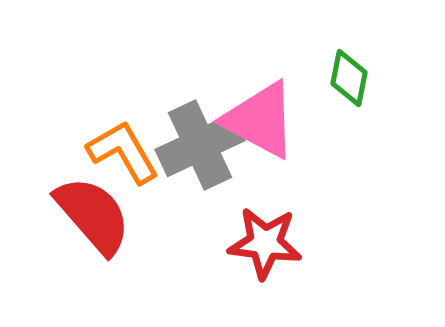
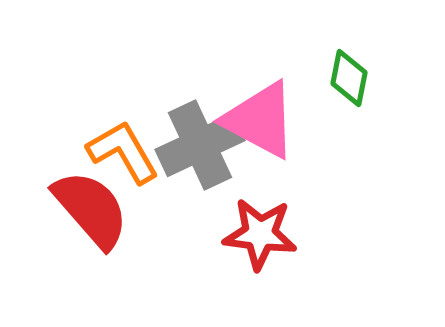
red semicircle: moved 2 px left, 6 px up
red star: moved 5 px left, 9 px up
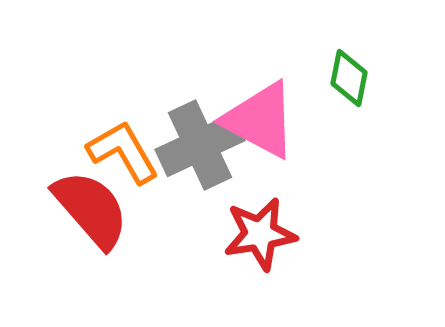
red star: rotated 16 degrees counterclockwise
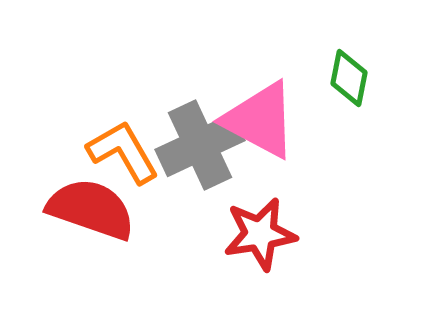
red semicircle: rotated 30 degrees counterclockwise
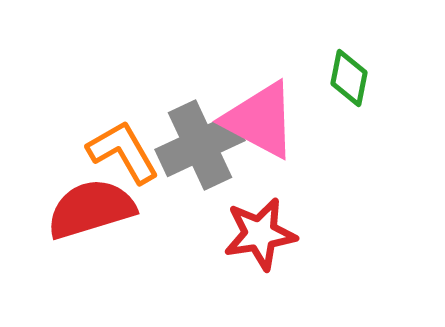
red semicircle: rotated 36 degrees counterclockwise
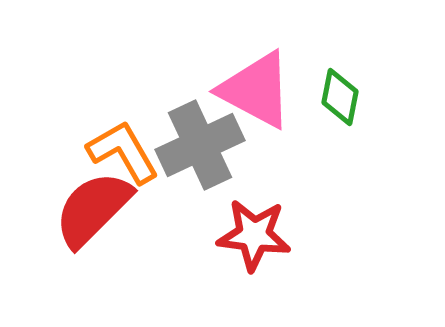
green diamond: moved 9 px left, 19 px down
pink triangle: moved 4 px left, 30 px up
red semicircle: moved 2 px right; rotated 28 degrees counterclockwise
red star: moved 6 px left, 1 px down; rotated 16 degrees clockwise
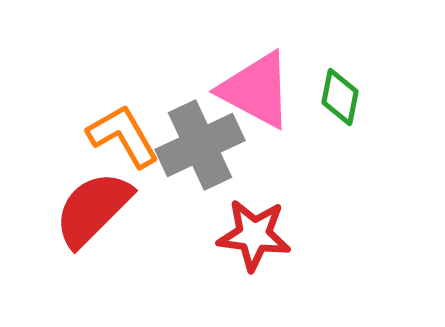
orange L-shape: moved 16 px up
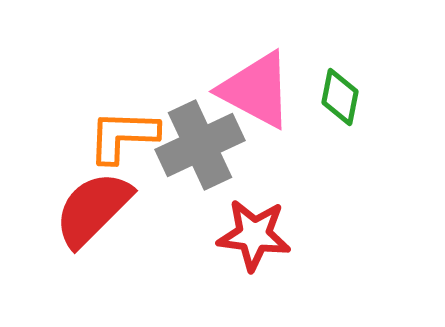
orange L-shape: rotated 58 degrees counterclockwise
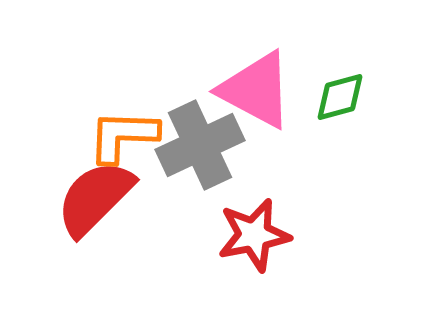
green diamond: rotated 64 degrees clockwise
red semicircle: moved 2 px right, 11 px up
red star: rotated 18 degrees counterclockwise
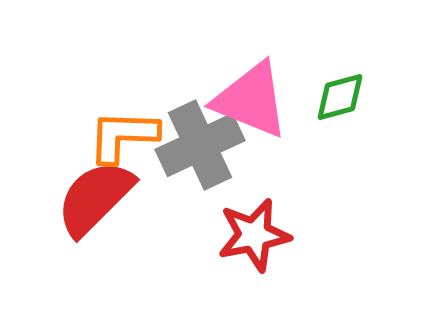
pink triangle: moved 5 px left, 10 px down; rotated 6 degrees counterclockwise
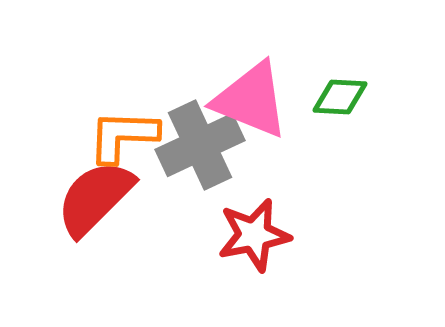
green diamond: rotated 18 degrees clockwise
